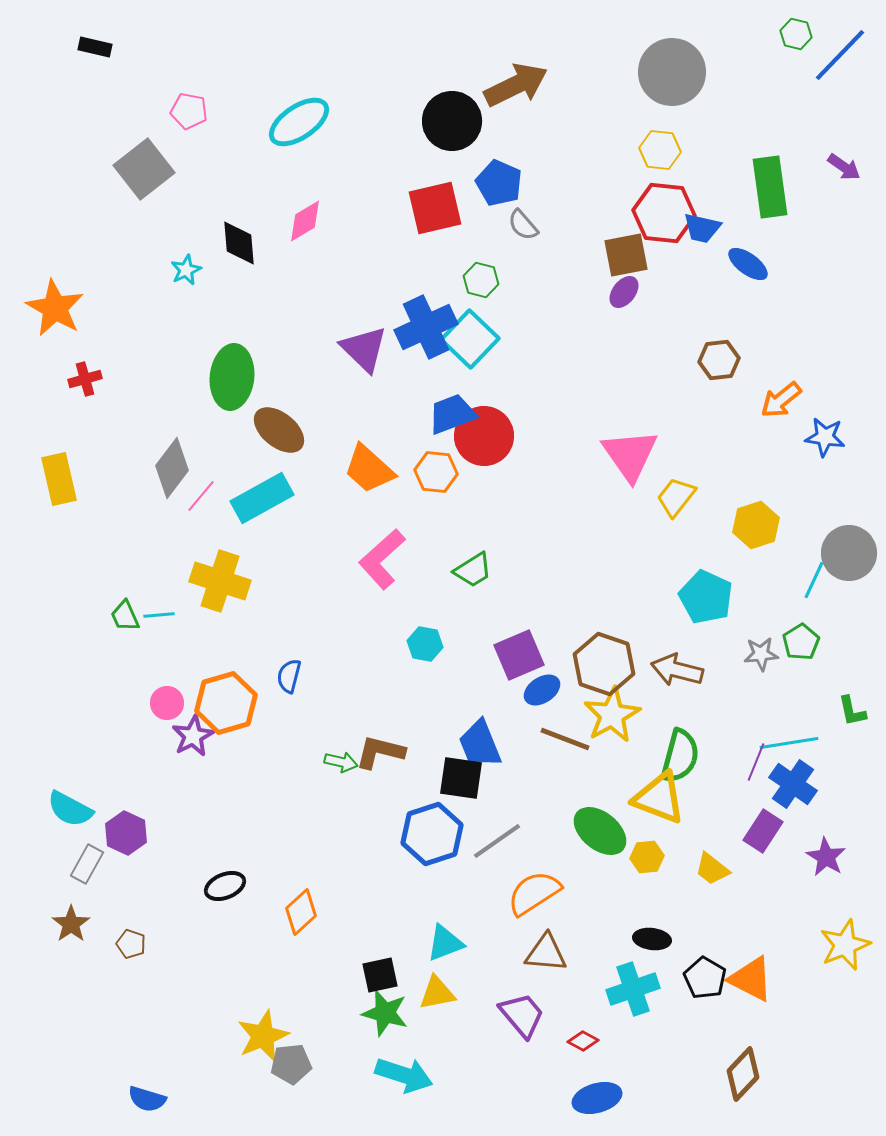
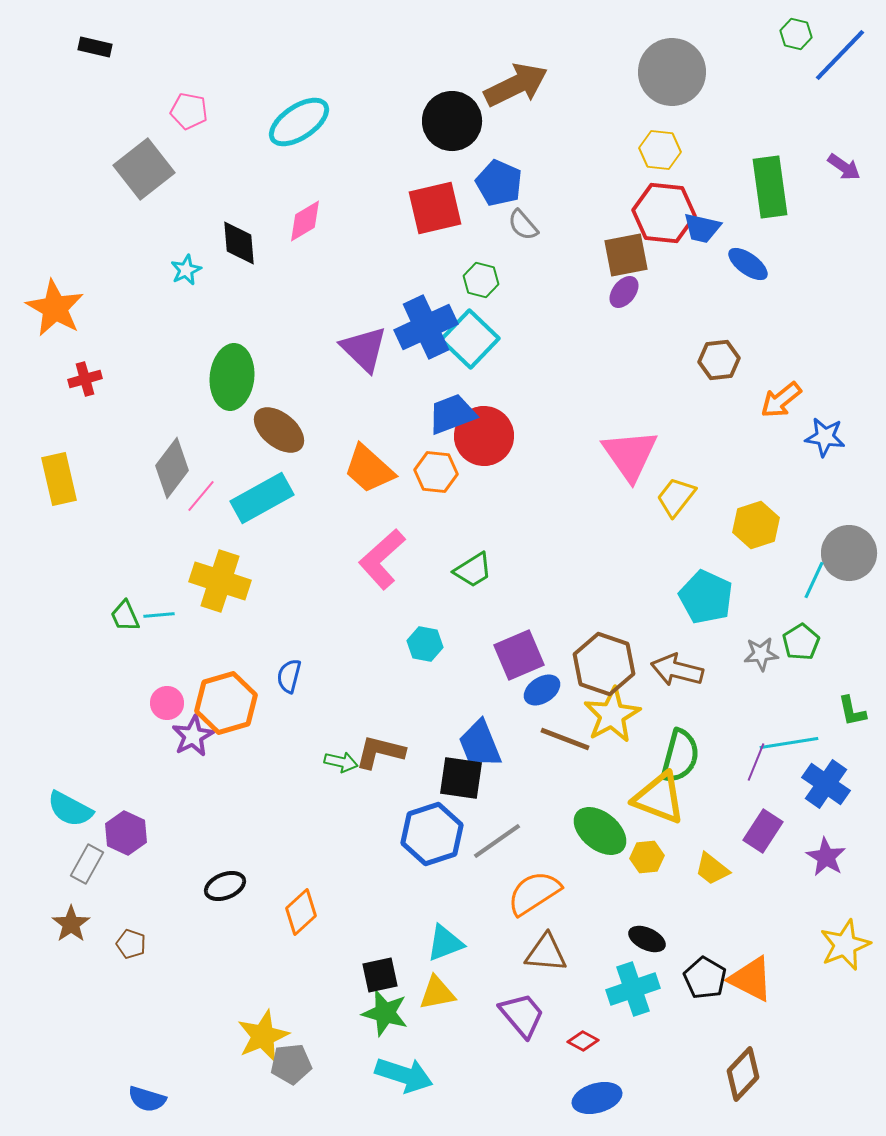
blue cross at (793, 784): moved 33 px right
black ellipse at (652, 939): moved 5 px left; rotated 18 degrees clockwise
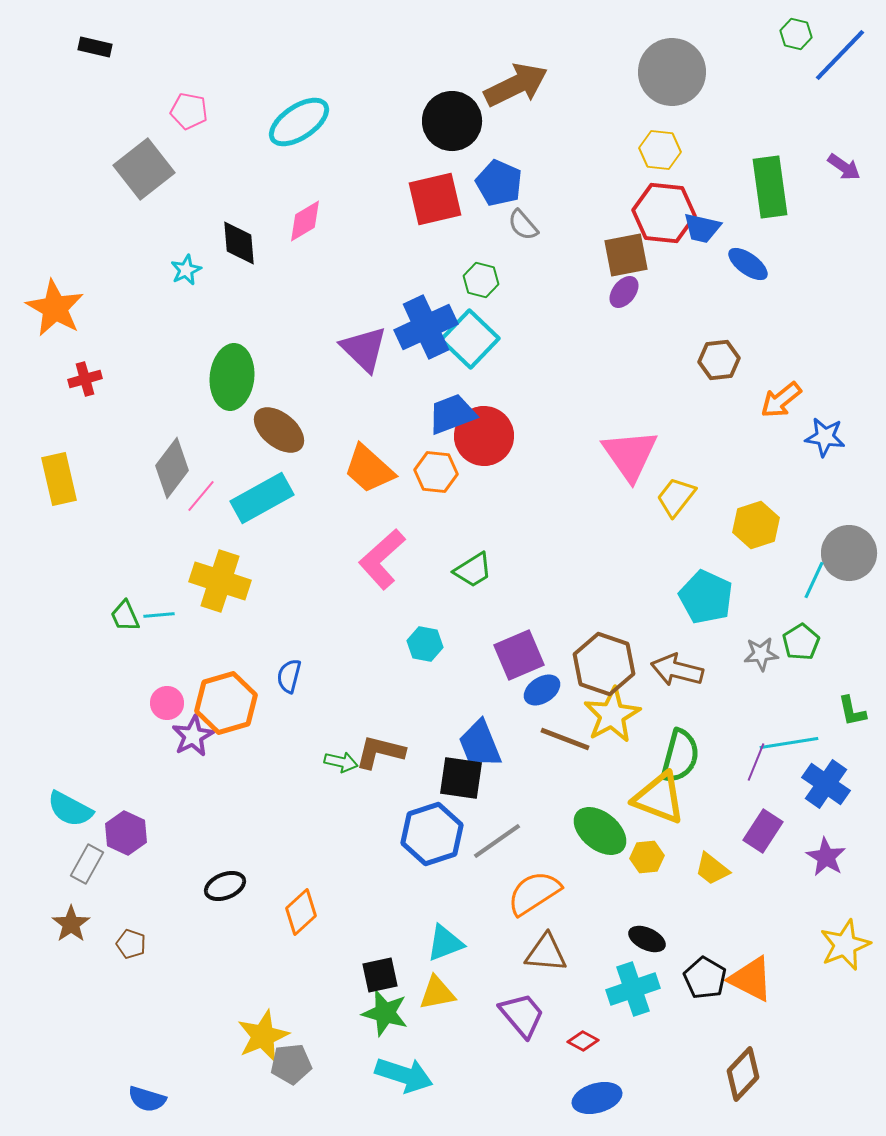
red square at (435, 208): moved 9 px up
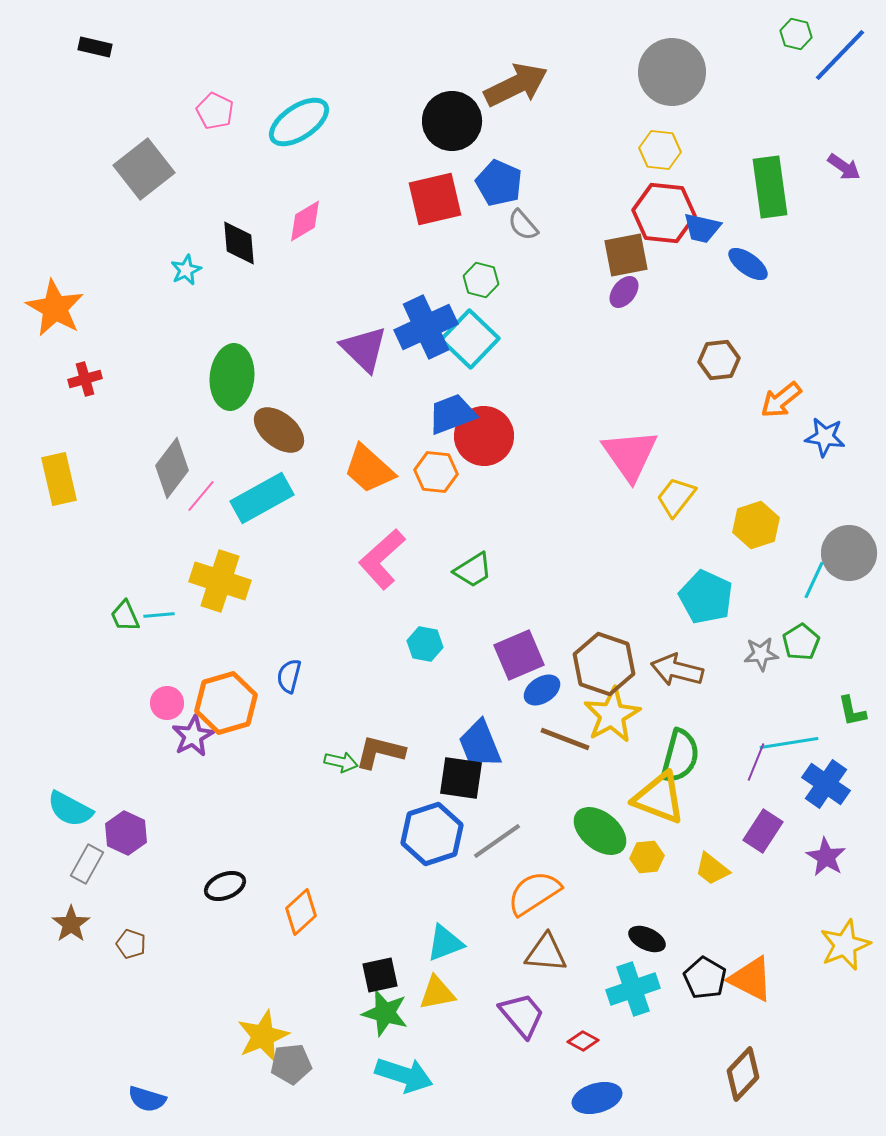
pink pentagon at (189, 111): moved 26 px right; rotated 15 degrees clockwise
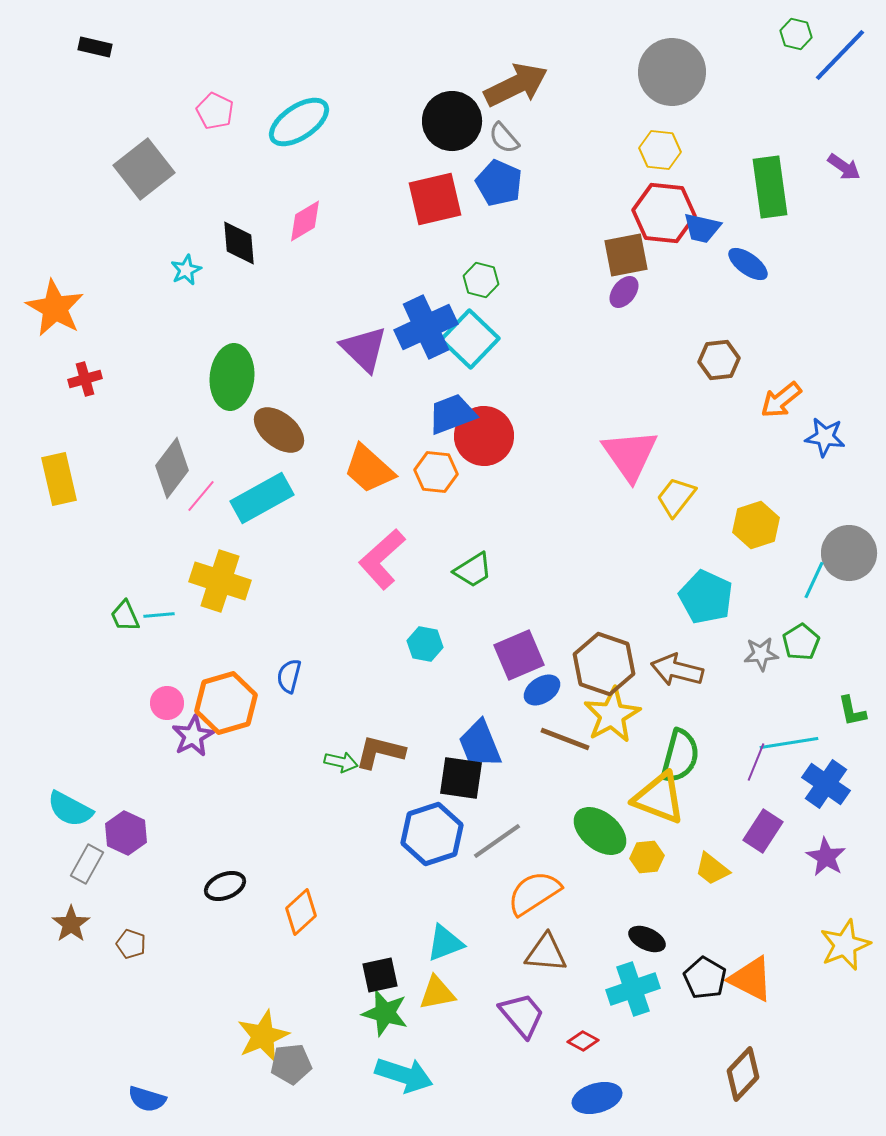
gray semicircle at (523, 225): moved 19 px left, 87 px up
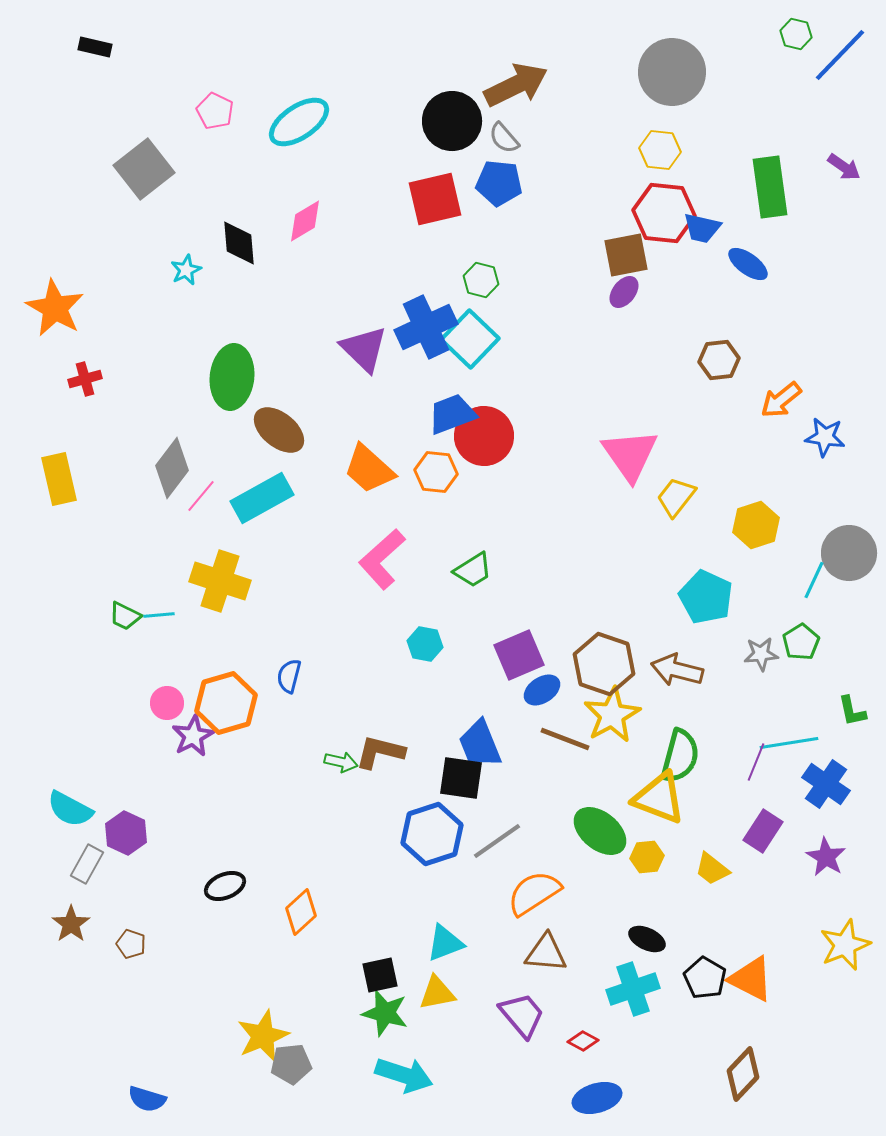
blue pentagon at (499, 183): rotated 18 degrees counterclockwise
green trapezoid at (125, 616): rotated 40 degrees counterclockwise
